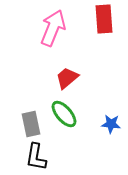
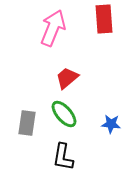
gray rectangle: moved 4 px left, 1 px up; rotated 20 degrees clockwise
black L-shape: moved 27 px right
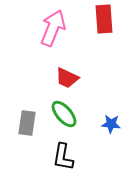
red trapezoid: rotated 115 degrees counterclockwise
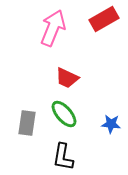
red rectangle: rotated 64 degrees clockwise
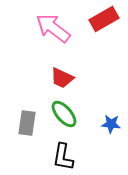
pink arrow: rotated 75 degrees counterclockwise
red trapezoid: moved 5 px left
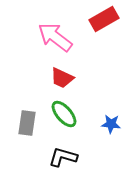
pink arrow: moved 2 px right, 9 px down
black L-shape: rotated 96 degrees clockwise
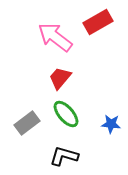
red rectangle: moved 6 px left, 3 px down
red trapezoid: moved 2 px left; rotated 105 degrees clockwise
green ellipse: moved 2 px right
gray rectangle: rotated 45 degrees clockwise
black L-shape: moved 1 px right, 1 px up
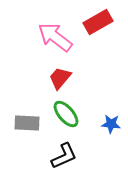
gray rectangle: rotated 40 degrees clockwise
black L-shape: rotated 140 degrees clockwise
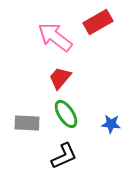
green ellipse: rotated 8 degrees clockwise
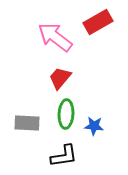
green ellipse: rotated 36 degrees clockwise
blue star: moved 17 px left, 2 px down
black L-shape: rotated 16 degrees clockwise
